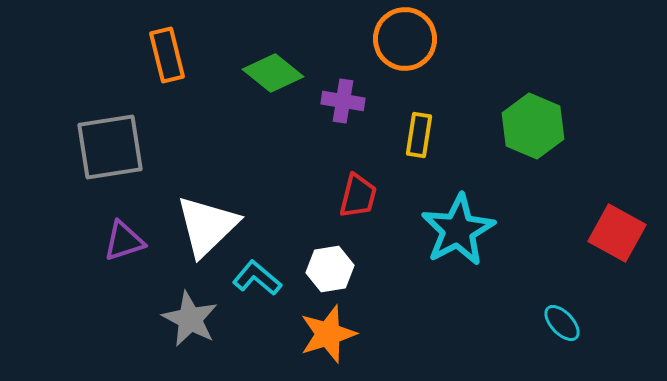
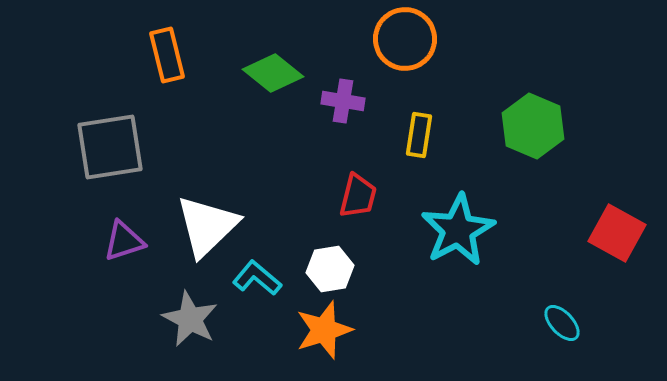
orange star: moved 4 px left, 4 px up
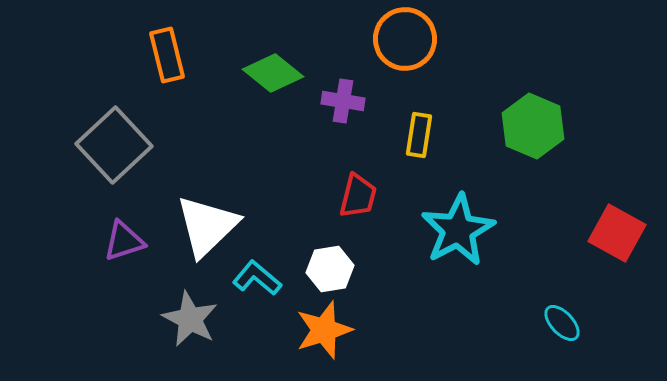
gray square: moved 4 px right, 2 px up; rotated 34 degrees counterclockwise
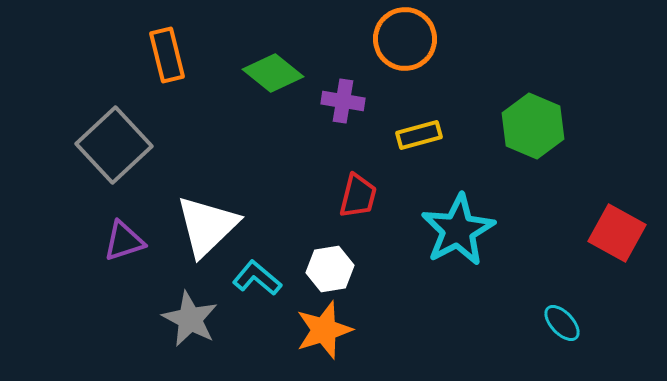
yellow rectangle: rotated 66 degrees clockwise
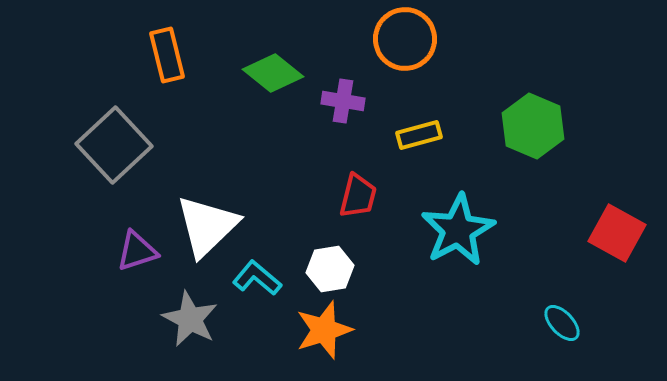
purple triangle: moved 13 px right, 10 px down
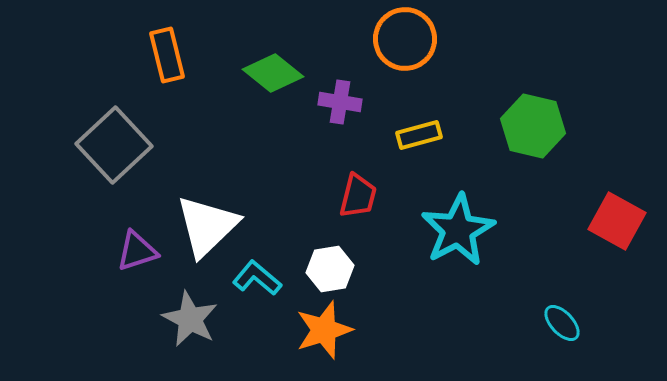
purple cross: moved 3 px left, 1 px down
green hexagon: rotated 10 degrees counterclockwise
red square: moved 12 px up
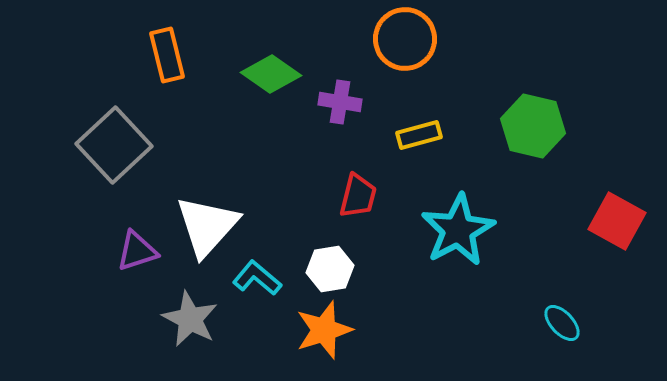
green diamond: moved 2 px left, 1 px down; rotated 4 degrees counterclockwise
white triangle: rotated 4 degrees counterclockwise
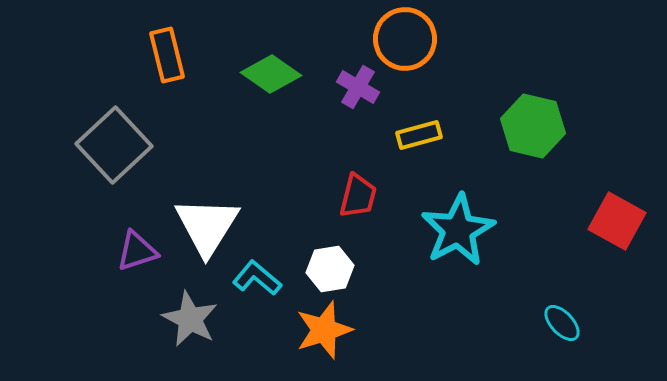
purple cross: moved 18 px right, 15 px up; rotated 21 degrees clockwise
white triangle: rotated 10 degrees counterclockwise
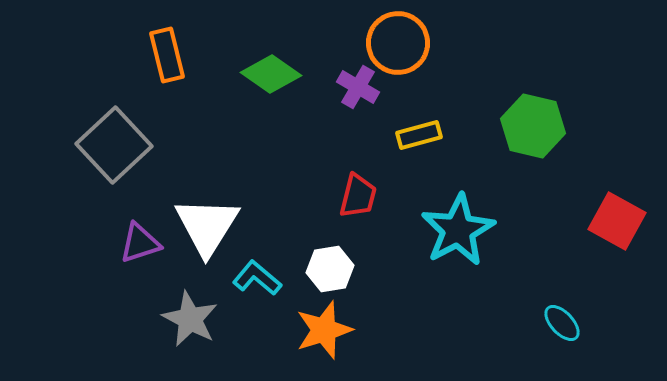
orange circle: moved 7 px left, 4 px down
purple triangle: moved 3 px right, 8 px up
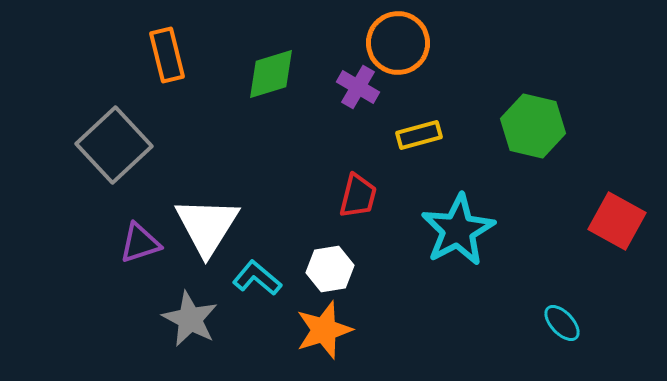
green diamond: rotated 52 degrees counterclockwise
